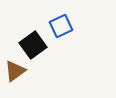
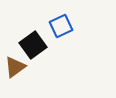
brown triangle: moved 4 px up
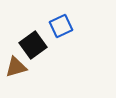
brown triangle: moved 1 px right; rotated 20 degrees clockwise
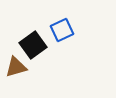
blue square: moved 1 px right, 4 px down
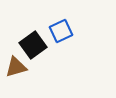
blue square: moved 1 px left, 1 px down
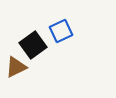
brown triangle: rotated 10 degrees counterclockwise
